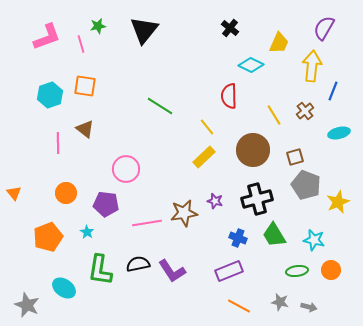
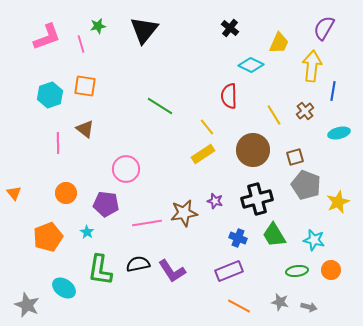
blue line at (333, 91): rotated 12 degrees counterclockwise
yellow rectangle at (204, 157): moved 1 px left, 3 px up; rotated 10 degrees clockwise
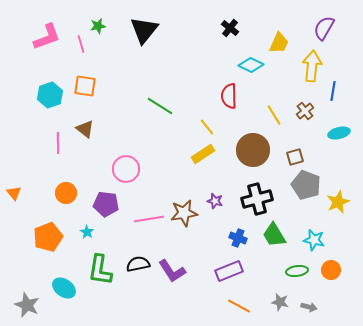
pink line at (147, 223): moved 2 px right, 4 px up
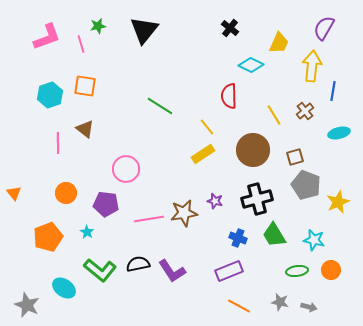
green L-shape at (100, 270): rotated 60 degrees counterclockwise
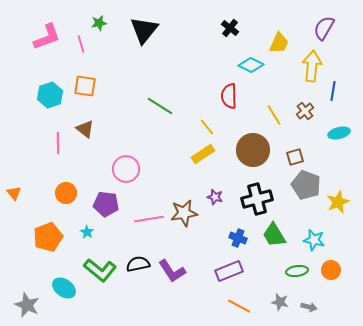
green star at (98, 26): moved 1 px right, 3 px up
purple star at (215, 201): moved 4 px up
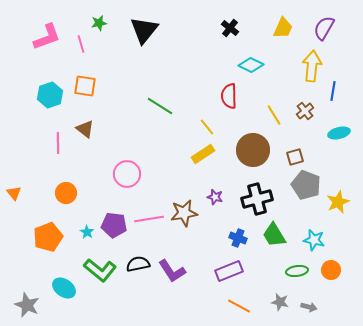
yellow trapezoid at (279, 43): moved 4 px right, 15 px up
pink circle at (126, 169): moved 1 px right, 5 px down
purple pentagon at (106, 204): moved 8 px right, 21 px down
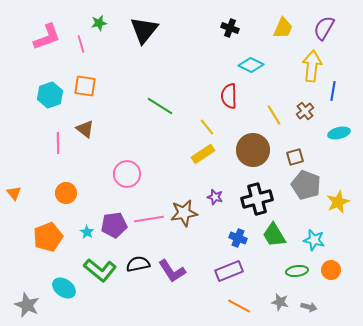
black cross at (230, 28): rotated 18 degrees counterclockwise
purple pentagon at (114, 225): rotated 15 degrees counterclockwise
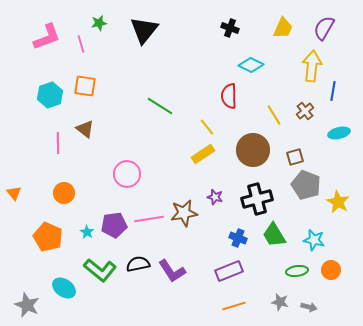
orange circle at (66, 193): moved 2 px left
yellow star at (338, 202): rotated 20 degrees counterclockwise
orange pentagon at (48, 237): rotated 28 degrees counterclockwise
orange line at (239, 306): moved 5 px left; rotated 45 degrees counterclockwise
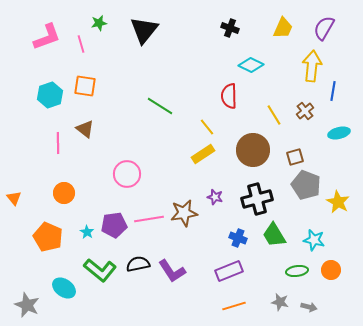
orange triangle at (14, 193): moved 5 px down
